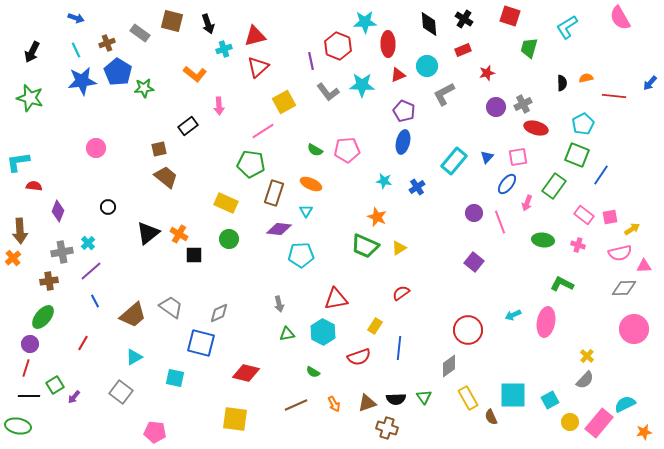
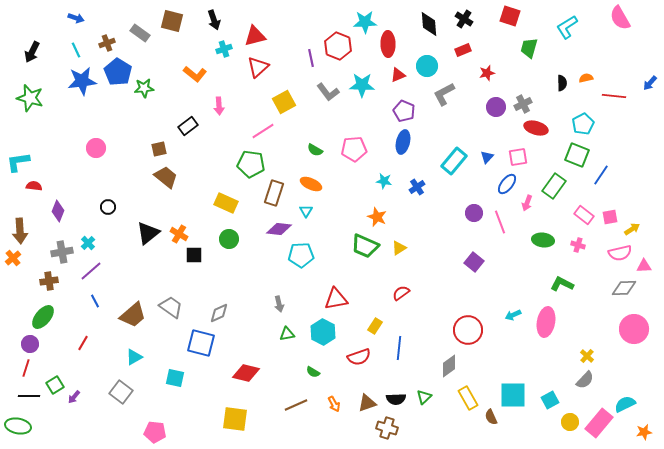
black arrow at (208, 24): moved 6 px right, 4 px up
purple line at (311, 61): moved 3 px up
pink pentagon at (347, 150): moved 7 px right, 1 px up
green triangle at (424, 397): rotated 21 degrees clockwise
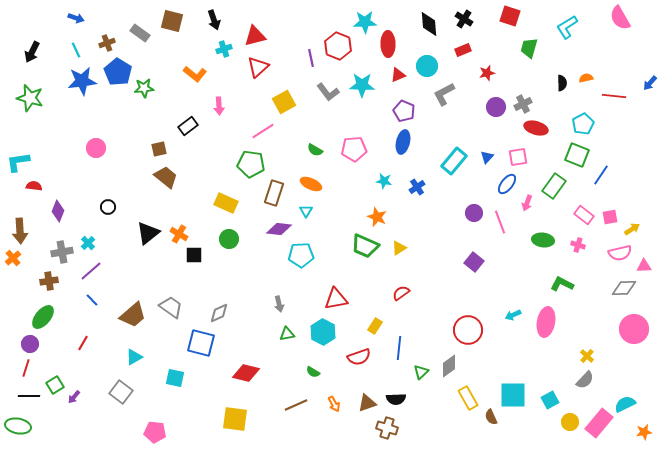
blue line at (95, 301): moved 3 px left, 1 px up; rotated 16 degrees counterclockwise
green triangle at (424, 397): moved 3 px left, 25 px up
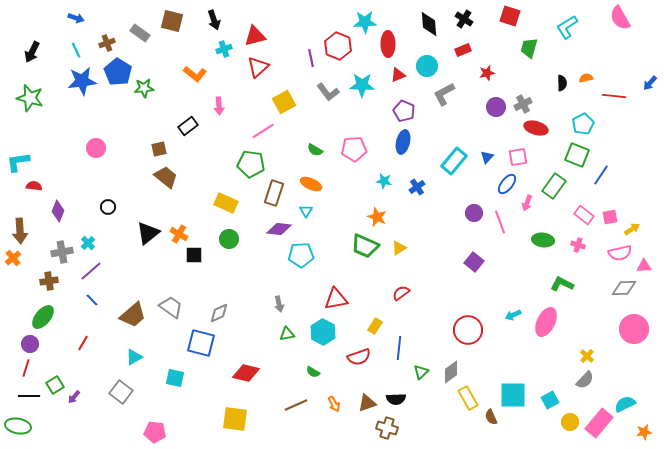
pink ellipse at (546, 322): rotated 16 degrees clockwise
gray diamond at (449, 366): moved 2 px right, 6 px down
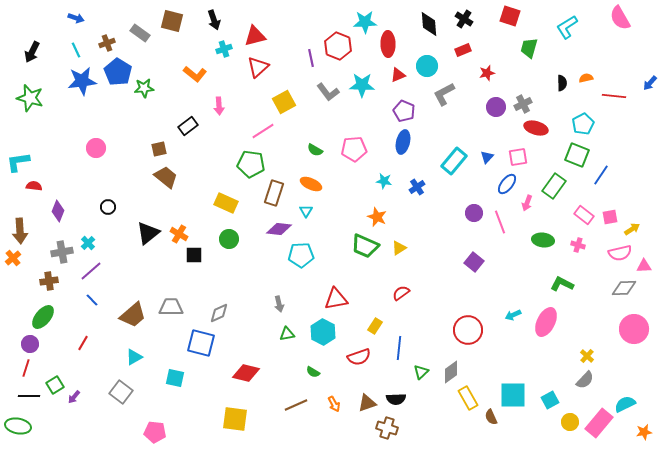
gray trapezoid at (171, 307): rotated 35 degrees counterclockwise
